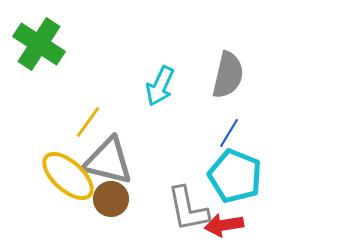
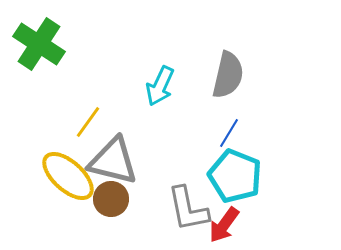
gray triangle: moved 5 px right
red arrow: rotated 45 degrees counterclockwise
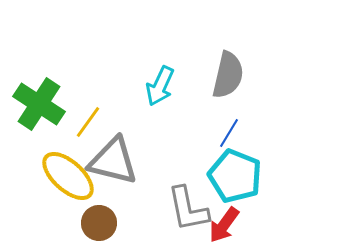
green cross: moved 60 px down
brown circle: moved 12 px left, 24 px down
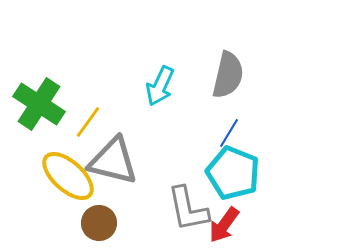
cyan pentagon: moved 2 px left, 3 px up
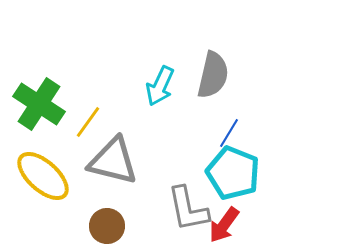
gray semicircle: moved 15 px left
yellow ellipse: moved 25 px left
brown circle: moved 8 px right, 3 px down
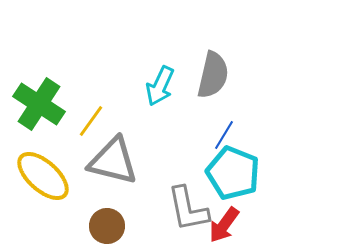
yellow line: moved 3 px right, 1 px up
blue line: moved 5 px left, 2 px down
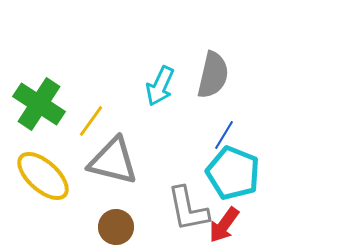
brown circle: moved 9 px right, 1 px down
